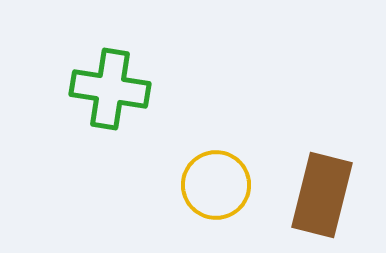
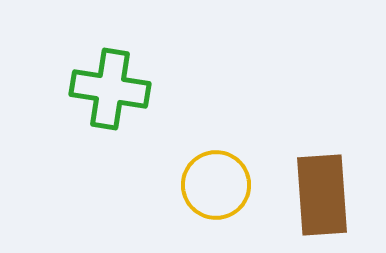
brown rectangle: rotated 18 degrees counterclockwise
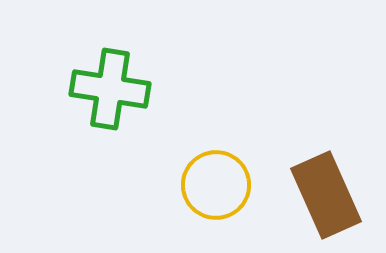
brown rectangle: moved 4 px right; rotated 20 degrees counterclockwise
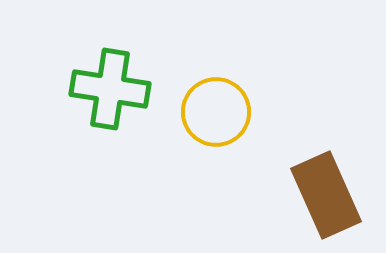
yellow circle: moved 73 px up
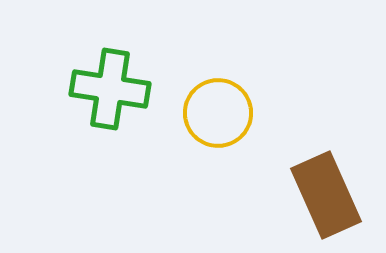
yellow circle: moved 2 px right, 1 px down
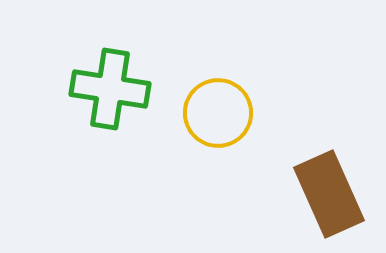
brown rectangle: moved 3 px right, 1 px up
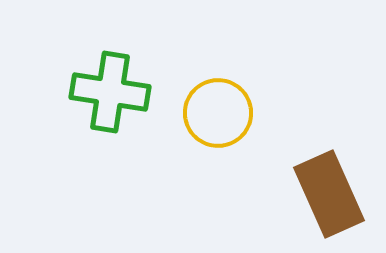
green cross: moved 3 px down
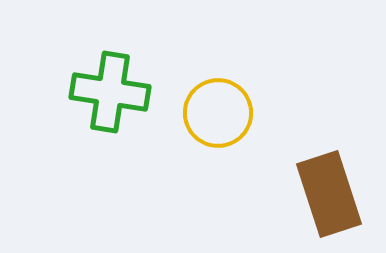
brown rectangle: rotated 6 degrees clockwise
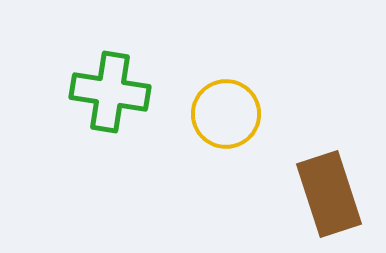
yellow circle: moved 8 px right, 1 px down
